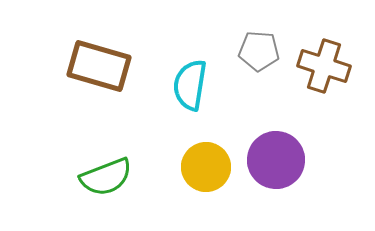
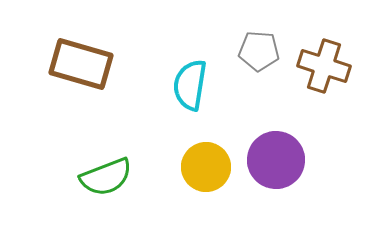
brown rectangle: moved 18 px left, 2 px up
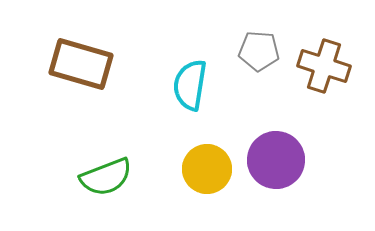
yellow circle: moved 1 px right, 2 px down
